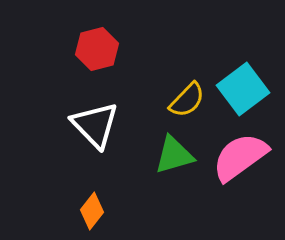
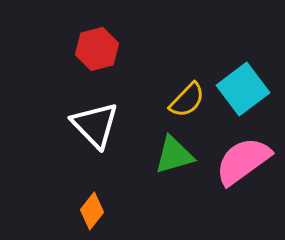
pink semicircle: moved 3 px right, 4 px down
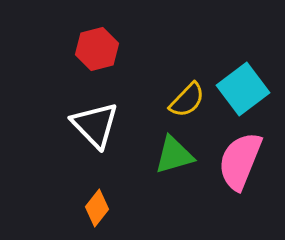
pink semicircle: moved 3 px left; rotated 32 degrees counterclockwise
orange diamond: moved 5 px right, 3 px up
